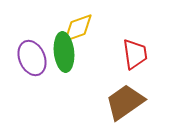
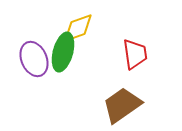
green ellipse: moved 1 px left; rotated 21 degrees clockwise
purple ellipse: moved 2 px right, 1 px down
brown trapezoid: moved 3 px left, 3 px down
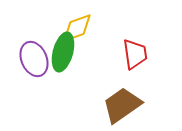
yellow diamond: moved 1 px left
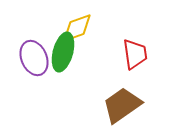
purple ellipse: moved 1 px up
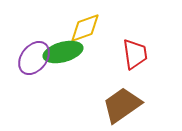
yellow diamond: moved 8 px right
green ellipse: rotated 60 degrees clockwise
purple ellipse: rotated 60 degrees clockwise
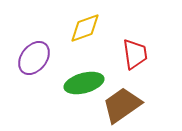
green ellipse: moved 21 px right, 31 px down
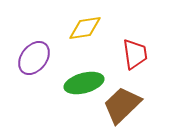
yellow diamond: rotated 12 degrees clockwise
brown trapezoid: rotated 9 degrees counterclockwise
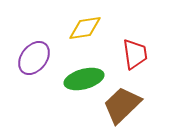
green ellipse: moved 4 px up
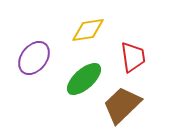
yellow diamond: moved 3 px right, 2 px down
red trapezoid: moved 2 px left, 3 px down
green ellipse: rotated 27 degrees counterclockwise
